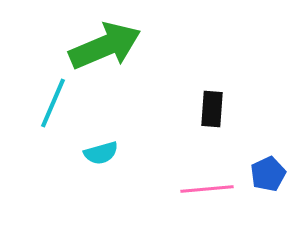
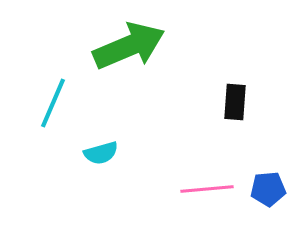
green arrow: moved 24 px right
black rectangle: moved 23 px right, 7 px up
blue pentagon: moved 15 px down; rotated 20 degrees clockwise
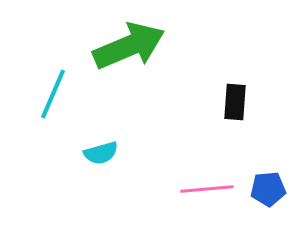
cyan line: moved 9 px up
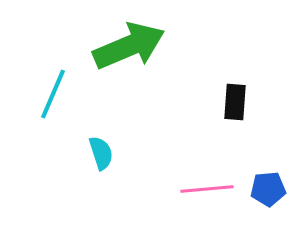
cyan semicircle: rotated 92 degrees counterclockwise
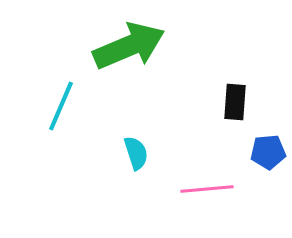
cyan line: moved 8 px right, 12 px down
cyan semicircle: moved 35 px right
blue pentagon: moved 37 px up
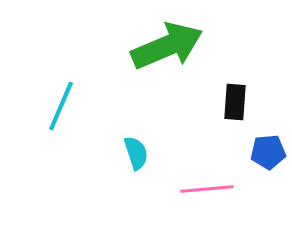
green arrow: moved 38 px right
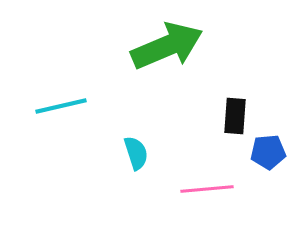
black rectangle: moved 14 px down
cyan line: rotated 54 degrees clockwise
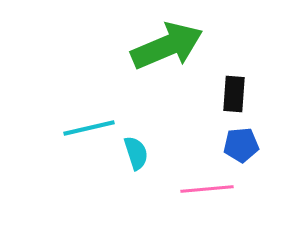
cyan line: moved 28 px right, 22 px down
black rectangle: moved 1 px left, 22 px up
blue pentagon: moved 27 px left, 7 px up
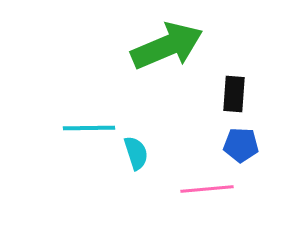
cyan line: rotated 12 degrees clockwise
blue pentagon: rotated 8 degrees clockwise
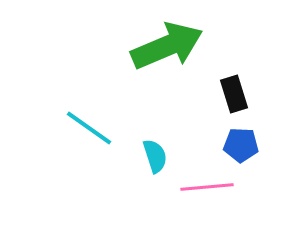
black rectangle: rotated 21 degrees counterclockwise
cyan line: rotated 36 degrees clockwise
cyan semicircle: moved 19 px right, 3 px down
pink line: moved 2 px up
